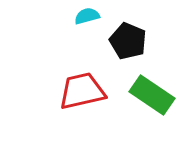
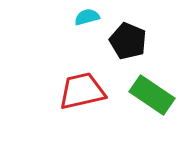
cyan semicircle: moved 1 px down
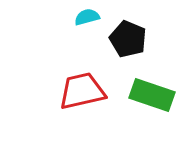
black pentagon: moved 2 px up
green rectangle: rotated 15 degrees counterclockwise
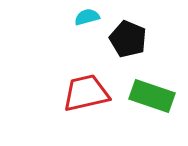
red trapezoid: moved 4 px right, 2 px down
green rectangle: moved 1 px down
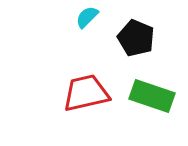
cyan semicircle: rotated 30 degrees counterclockwise
black pentagon: moved 8 px right, 1 px up
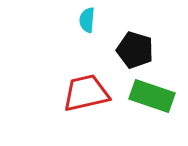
cyan semicircle: moved 3 px down; rotated 40 degrees counterclockwise
black pentagon: moved 1 px left, 12 px down; rotated 6 degrees counterclockwise
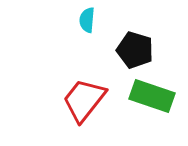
red trapezoid: moved 2 px left, 7 px down; rotated 39 degrees counterclockwise
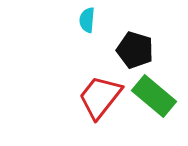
green rectangle: moved 2 px right; rotated 21 degrees clockwise
red trapezoid: moved 16 px right, 3 px up
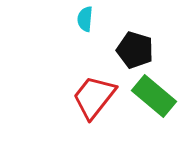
cyan semicircle: moved 2 px left, 1 px up
red trapezoid: moved 6 px left
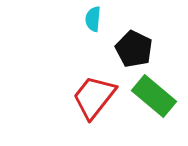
cyan semicircle: moved 8 px right
black pentagon: moved 1 px left, 1 px up; rotated 9 degrees clockwise
